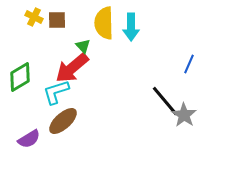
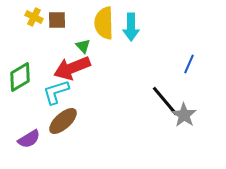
red arrow: rotated 18 degrees clockwise
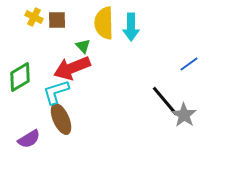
blue line: rotated 30 degrees clockwise
brown ellipse: moved 2 px left, 2 px up; rotated 72 degrees counterclockwise
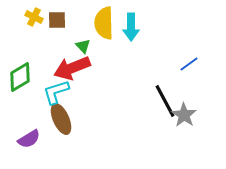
black line: rotated 12 degrees clockwise
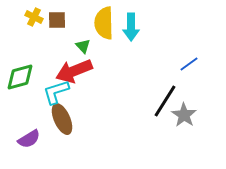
red arrow: moved 2 px right, 3 px down
green diamond: rotated 16 degrees clockwise
black line: rotated 60 degrees clockwise
brown ellipse: moved 1 px right
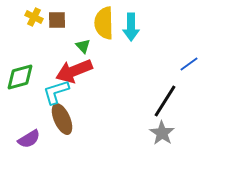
gray star: moved 22 px left, 18 px down
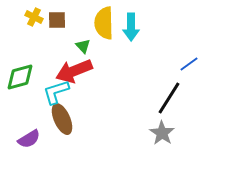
black line: moved 4 px right, 3 px up
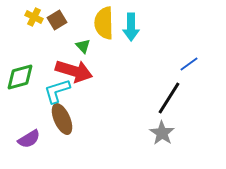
brown square: rotated 30 degrees counterclockwise
red arrow: rotated 141 degrees counterclockwise
cyan L-shape: moved 1 px right, 1 px up
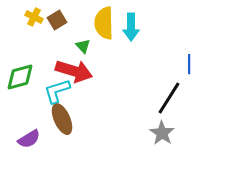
blue line: rotated 54 degrees counterclockwise
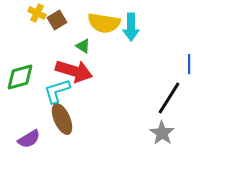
yellow cross: moved 3 px right, 4 px up
yellow semicircle: rotated 80 degrees counterclockwise
green triangle: rotated 14 degrees counterclockwise
